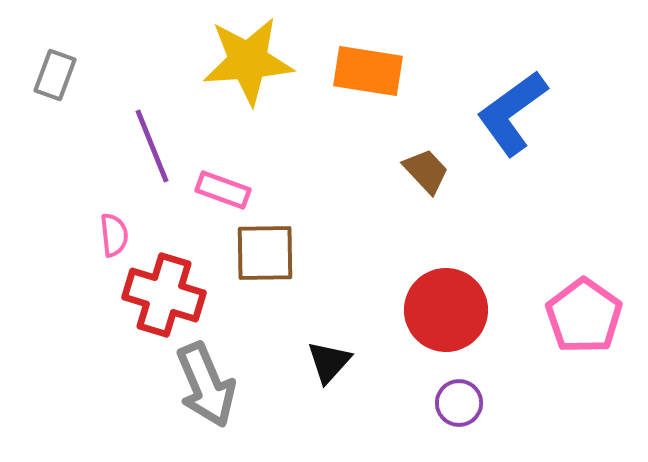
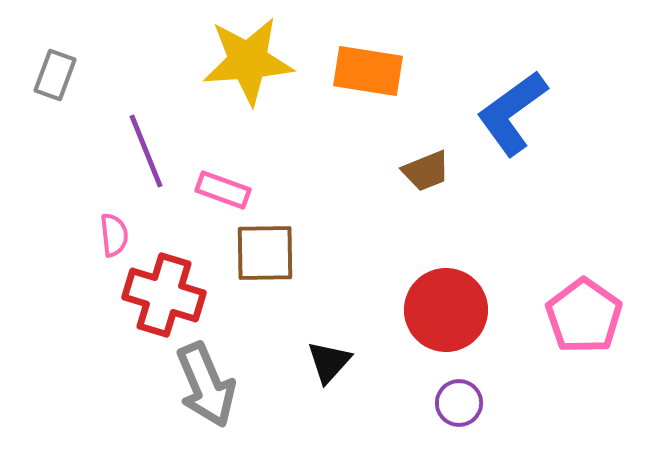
purple line: moved 6 px left, 5 px down
brown trapezoid: rotated 111 degrees clockwise
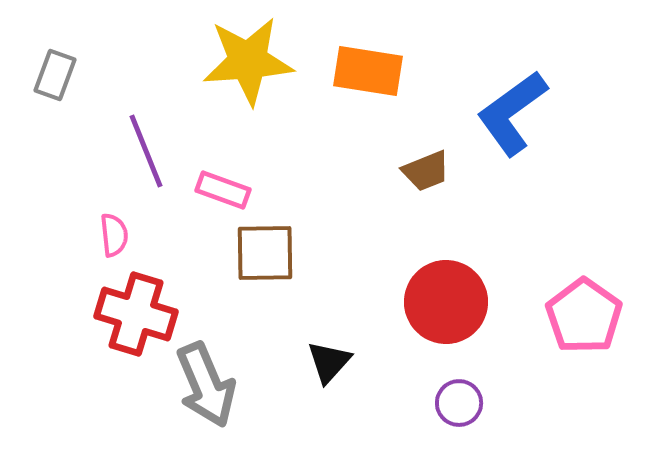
red cross: moved 28 px left, 19 px down
red circle: moved 8 px up
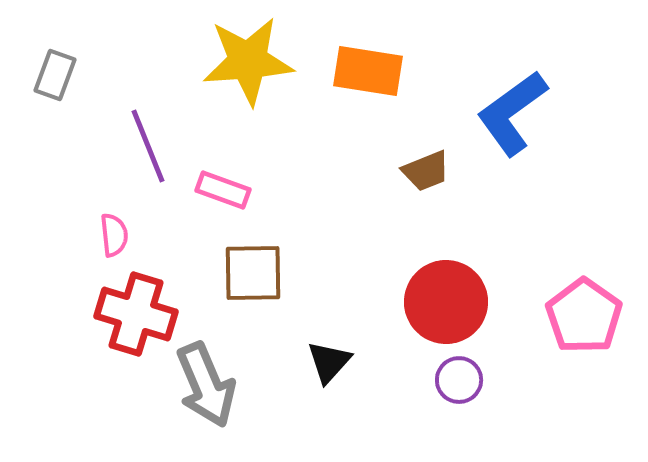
purple line: moved 2 px right, 5 px up
brown square: moved 12 px left, 20 px down
purple circle: moved 23 px up
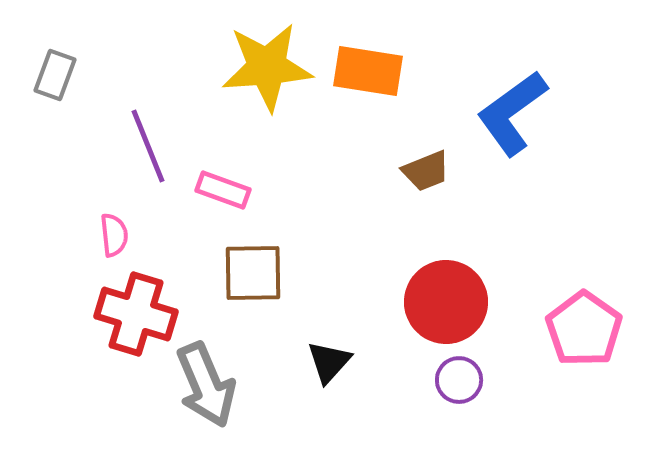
yellow star: moved 19 px right, 6 px down
pink pentagon: moved 13 px down
